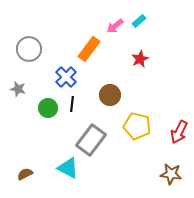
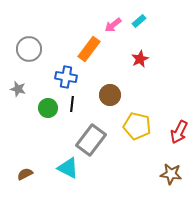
pink arrow: moved 2 px left, 1 px up
blue cross: rotated 35 degrees counterclockwise
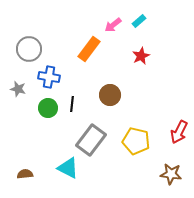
red star: moved 1 px right, 3 px up
blue cross: moved 17 px left
yellow pentagon: moved 1 px left, 15 px down
brown semicircle: rotated 21 degrees clockwise
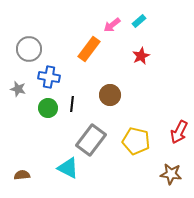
pink arrow: moved 1 px left
brown semicircle: moved 3 px left, 1 px down
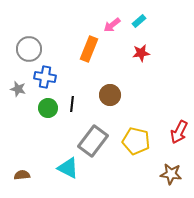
orange rectangle: rotated 15 degrees counterclockwise
red star: moved 3 px up; rotated 18 degrees clockwise
blue cross: moved 4 px left
gray rectangle: moved 2 px right, 1 px down
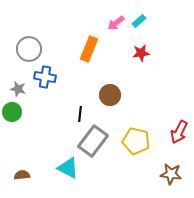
pink arrow: moved 4 px right, 2 px up
black line: moved 8 px right, 10 px down
green circle: moved 36 px left, 4 px down
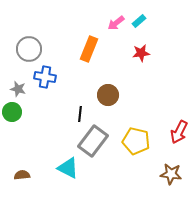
brown circle: moved 2 px left
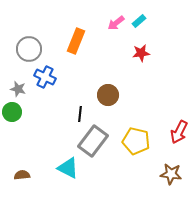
orange rectangle: moved 13 px left, 8 px up
blue cross: rotated 15 degrees clockwise
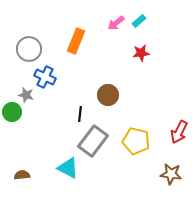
gray star: moved 8 px right, 6 px down
